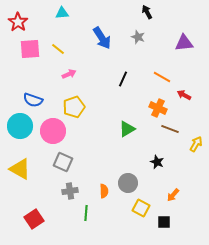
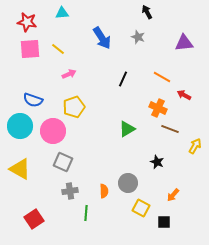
red star: moved 9 px right; rotated 24 degrees counterclockwise
yellow arrow: moved 1 px left, 2 px down
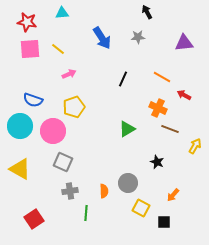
gray star: rotated 24 degrees counterclockwise
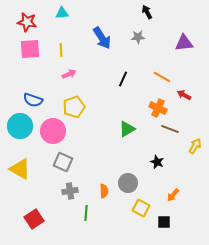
yellow line: moved 3 px right, 1 px down; rotated 48 degrees clockwise
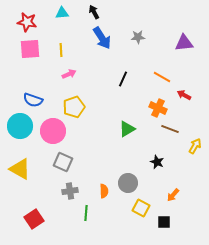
black arrow: moved 53 px left
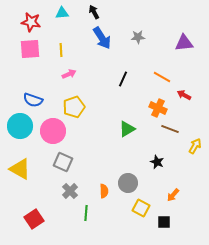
red star: moved 4 px right
gray cross: rotated 35 degrees counterclockwise
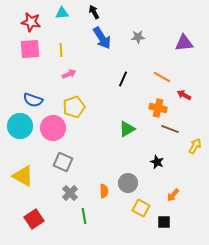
orange cross: rotated 12 degrees counterclockwise
pink circle: moved 3 px up
yellow triangle: moved 3 px right, 7 px down
gray cross: moved 2 px down
green line: moved 2 px left, 3 px down; rotated 14 degrees counterclockwise
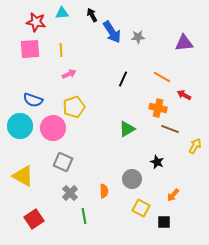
black arrow: moved 2 px left, 3 px down
red star: moved 5 px right
blue arrow: moved 10 px right, 6 px up
gray circle: moved 4 px right, 4 px up
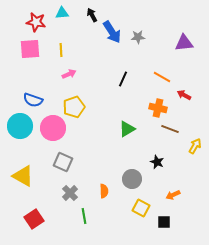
orange arrow: rotated 24 degrees clockwise
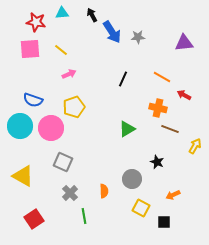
yellow line: rotated 48 degrees counterclockwise
pink circle: moved 2 px left
